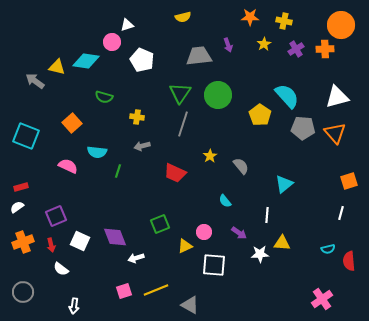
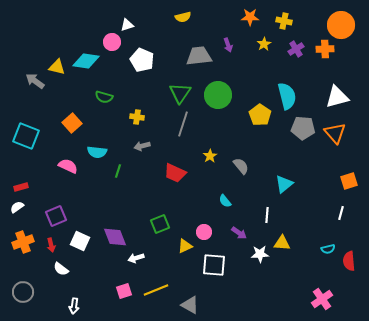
cyan semicircle at (287, 96): rotated 28 degrees clockwise
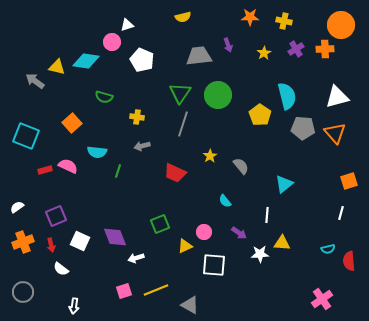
yellow star at (264, 44): moved 9 px down
red rectangle at (21, 187): moved 24 px right, 17 px up
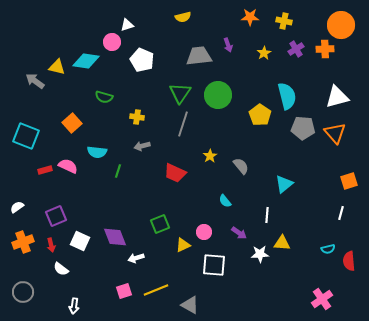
yellow triangle at (185, 246): moved 2 px left, 1 px up
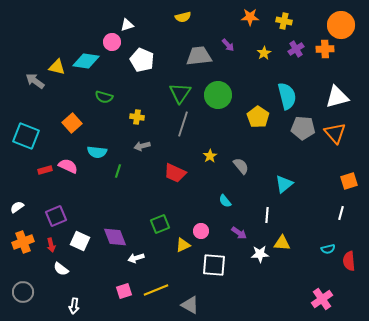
purple arrow at (228, 45): rotated 24 degrees counterclockwise
yellow pentagon at (260, 115): moved 2 px left, 2 px down
pink circle at (204, 232): moved 3 px left, 1 px up
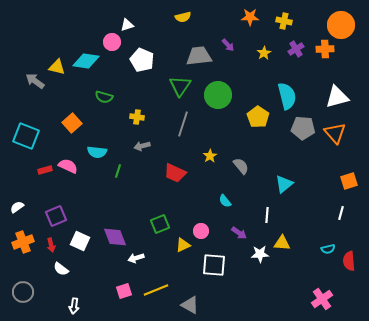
green triangle at (180, 93): moved 7 px up
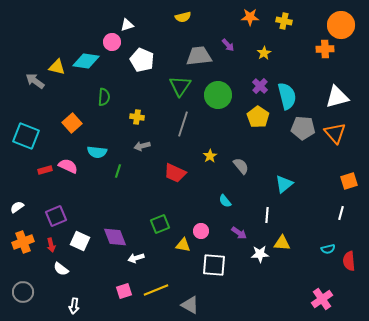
purple cross at (296, 49): moved 36 px left, 37 px down; rotated 14 degrees counterclockwise
green semicircle at (104, 97): rotated 102 degrees counterclockwise
yellow triangle at (183, 245): rotated 35 degrees clockwise
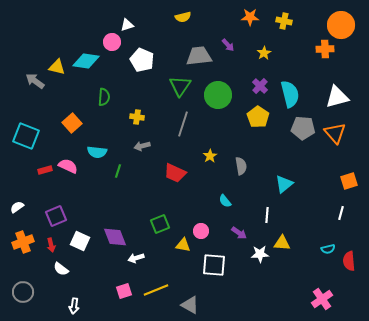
cyan semicircle at (287, 96): moved 3 px right, 2 px up
gray semicircle at (241, 166): rotated 30 degrees clockwise
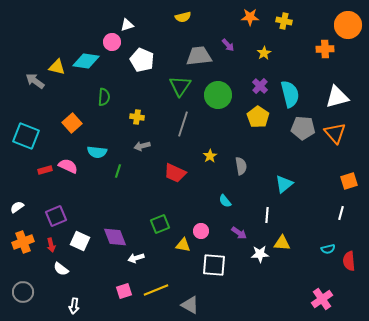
orange circle at (341, 25): moved 7 px right
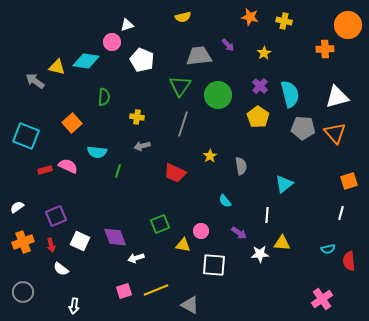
orange star at (250, 17): rotated 12 degrees clockwise
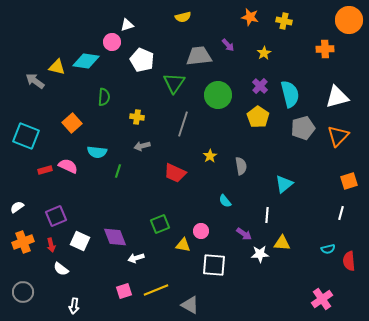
orange circle at (348, 25): moved 1 px right, 5 px up
green triangle at (180, 86): moved 6 px left, 3 px up
gray pentagon at (303, 128): rotated 20 degrees counterclockwise
orange triangle at (335, 133): moved 3 px right, 3 px down; rotated 25 degrees clockwise
purple arrow at (239, 233): moved 5 px right, 1 px down
